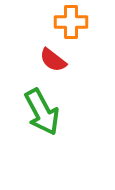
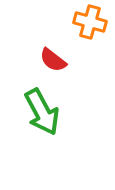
orange cross: moved 19 px right; rotated 16 degrees clockwise
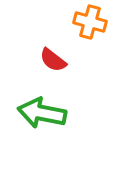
green arrow: moved 1 px down; rotated 129 degrees clockwise
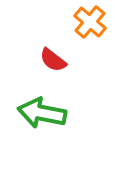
orange cross: rotated 24 degrees clockwise
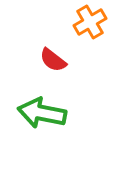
orange cross: rotated 20 degrees clockwise
